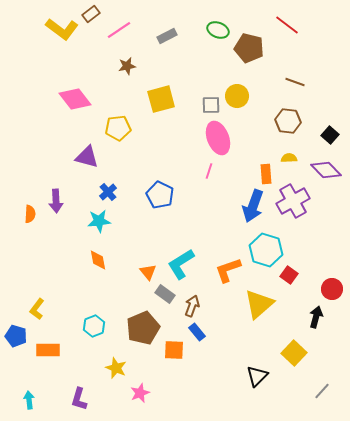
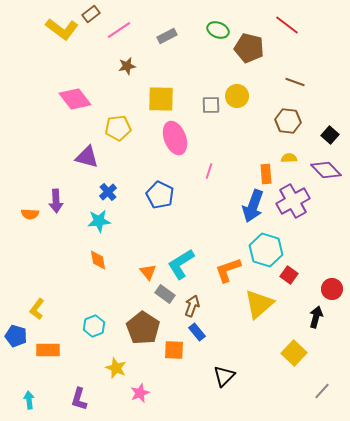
yellow square at (161, 99): rotated 16 degrees clockwise
pink ellipse at (218, 138): moved 43 px left
orange semicircle at (30, 214): rotated 90 degrees clockwise
brown pentagon at (143, 328): rotated 16 degrees counterclockwise
black triangle at (257, 376): moved 33 px left
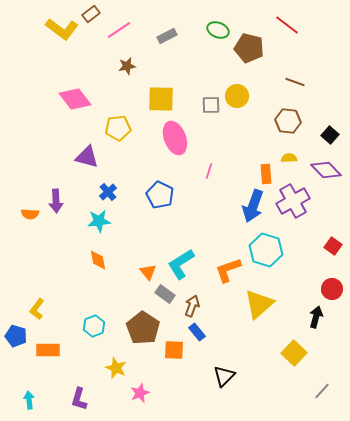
red square at (289, 275): moved 44 px right, 29 px up
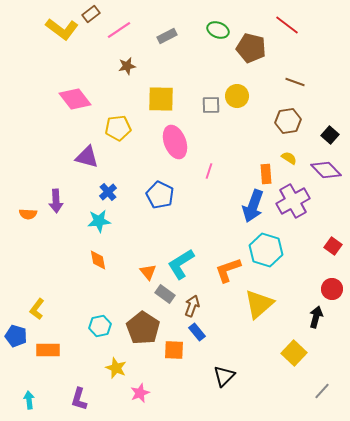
brown pentagon at (249, 48): moved 2 px right
brown hexagon at (288, 121): rotated 15 degrees counterclockwise
pink ellipse at (175, 138): moved 4 px down
yellow semicircle at (289, 158): rotated 35 degrees clockwise
orange semicircle at (30, 214): moved 2 px left
cyan hexagon at (94, 326): moved 6 px right; rotated 10 degrees clockwise
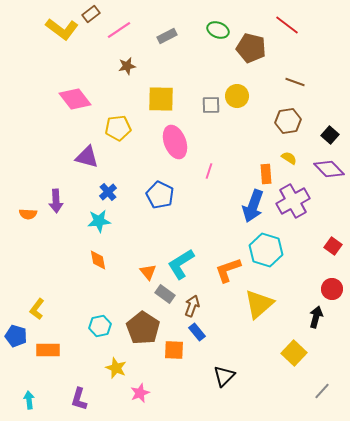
purple diamond at (326, 170): moved 3 px right, 1 px up
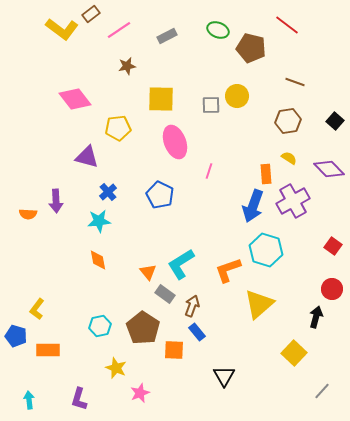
black square at (330, 135): moved 5 px right, 14 px up
black triangle at (224, 376): rotated 15 degrees counterclockwise
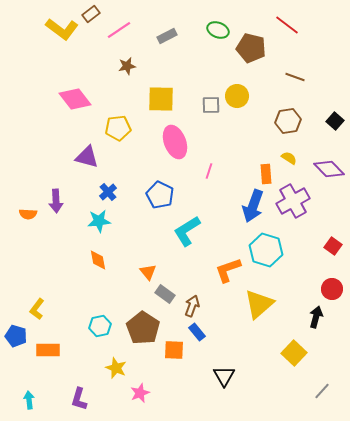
brown line at (295, 82): moved 5 px up
cyan L-shape at (181, 264): moved 6 px right, 33 px up
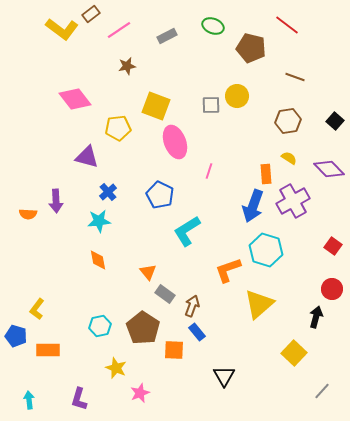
green ellipse at (218, 30): moved 5 px left, 4 px up
yellow square at (161, 99): moved 5 px left, 7 px down; rotated 20 degrees clockwise
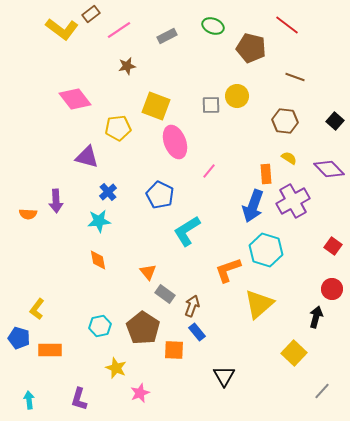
brown hexagon at (288, 121): moved 3 px left; rotated 15 degrees clockwise
pink line at (209, 171): rotated 21 degrees clockwise
blue pentagon at (16, 336): moved 3 px right, 2 px down
orange rectangle at (48, 350): moved 2 px right
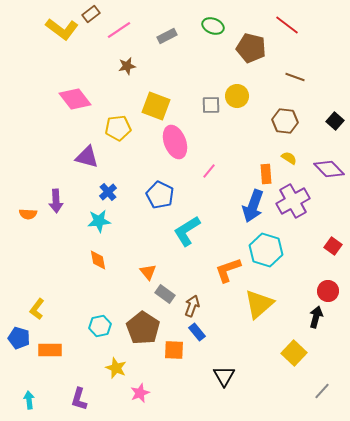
red circle at (332, 289): moved 4 px left, 2 px down
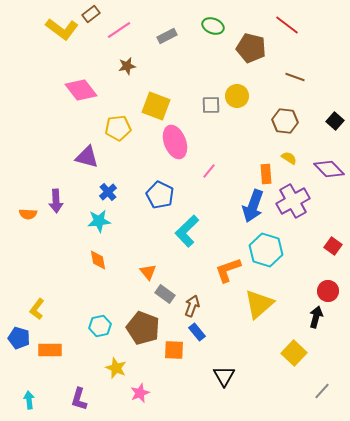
pink diamond at (75, 99): moved 6 px right, 9 px up
cyan L-shape at (187, 231): rotated 12 degrees counterclockwise
brown pentagon at (143, 328): rotated 12 degrees counterclockwise
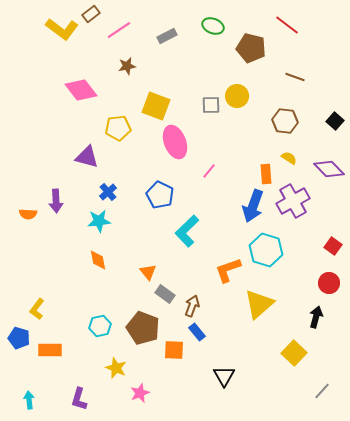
red circle at (328, 291): moved 1 px right, 8 px up
